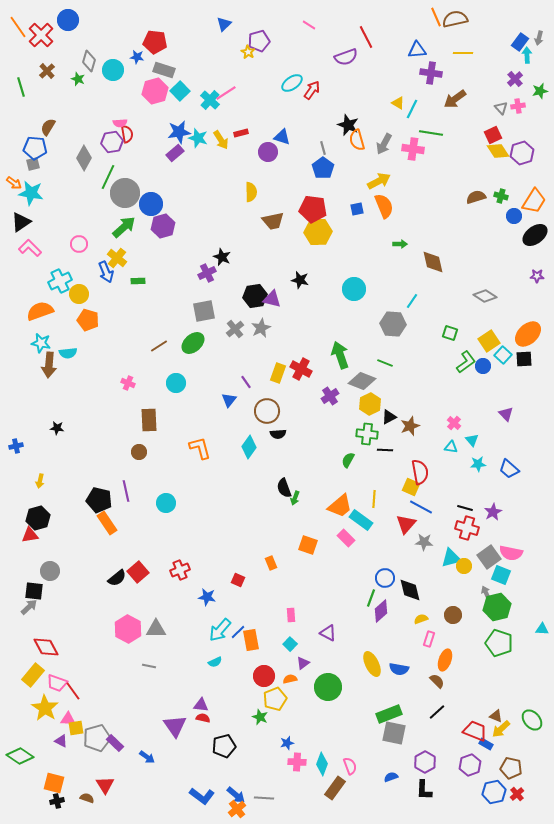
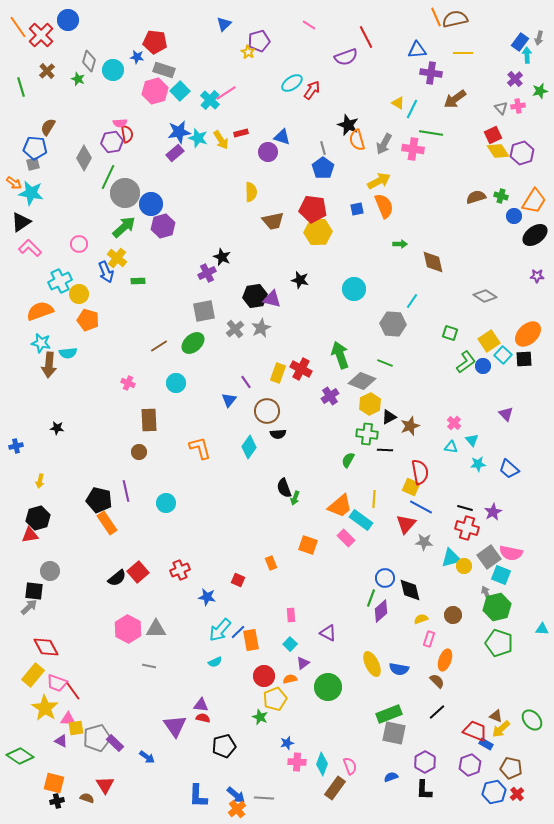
blue L-shape at (202, 796): moved 4 px left; rotated 55 degrees clockwise
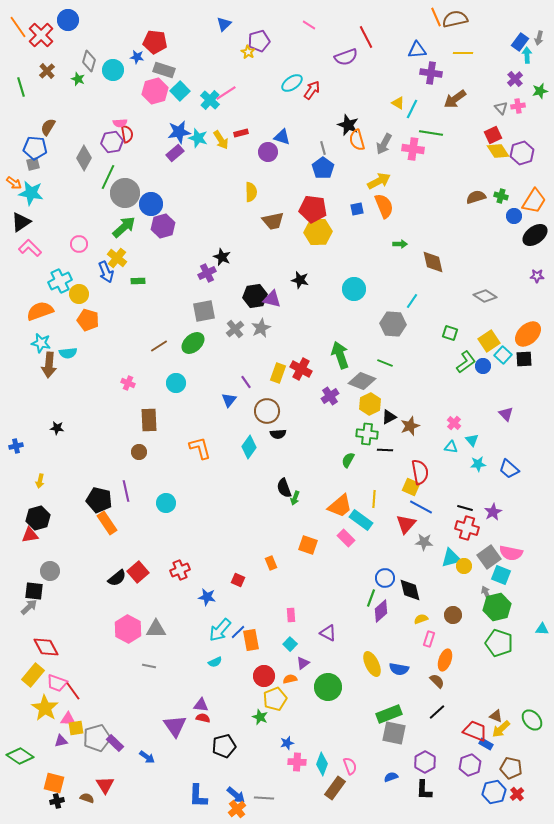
purple triangle at (61, 741): rotated 40 degrees counterclockwise
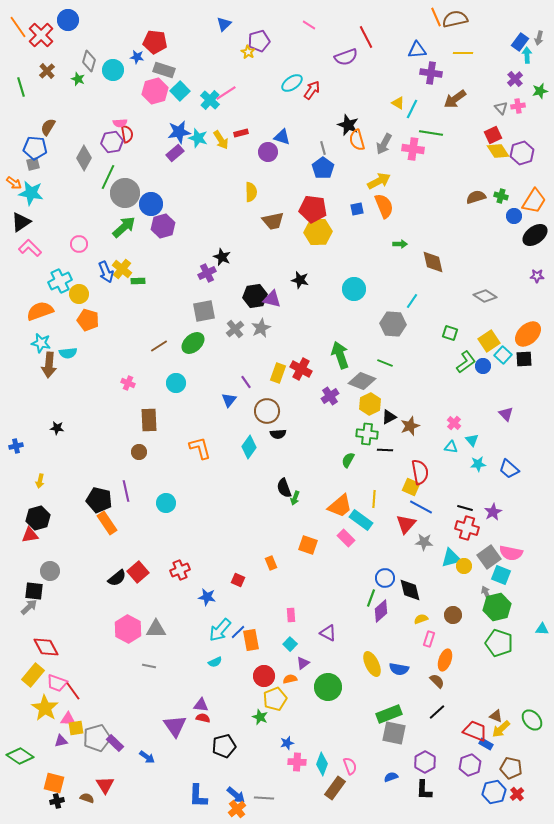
yellow cross at (117, 258): moved 5 px right, 11 px down
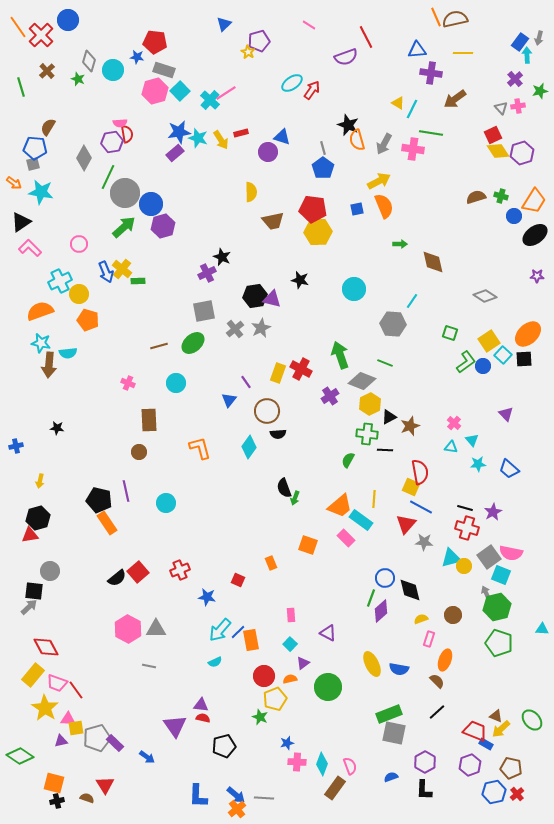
cyan star at (31, 193): moved 10 px right, 1 px up
brown line at (159, 346): rotated 18 degrees clockwise
red line at (73, 691): moved 3 px right, 1 px up
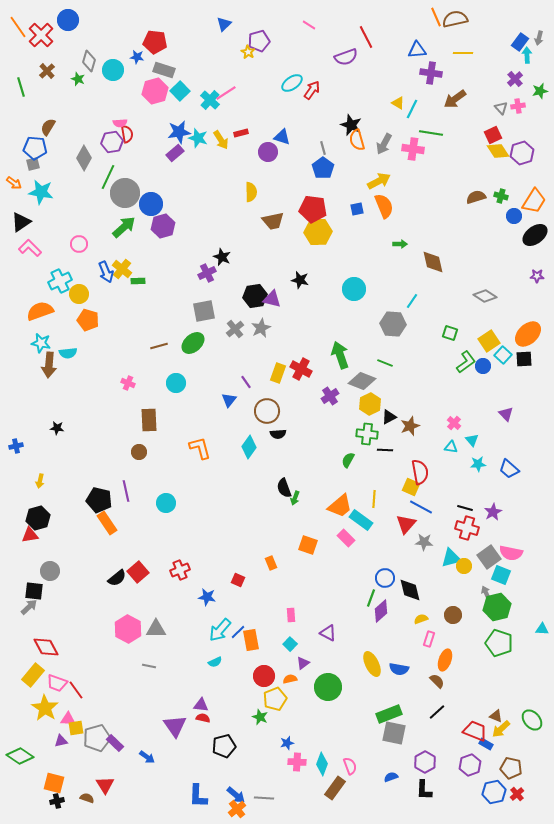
black star at (348, 125): moved 3 px right
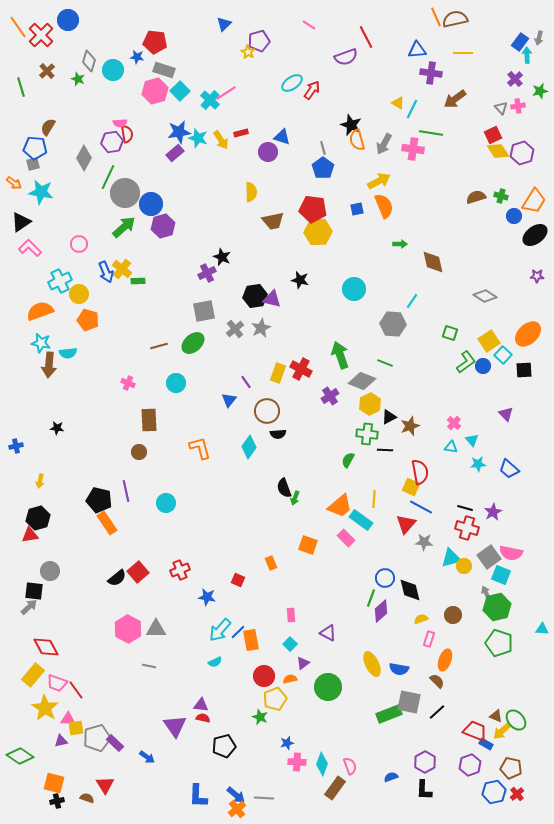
black square at (524, 359): moved 11 px down
green ellipse at (532, 720): moved 16 px left
yellow arrow at (501, 729): moved 1 px right, 2 px down
gray square at (394, 733): moved 15 px right, 31 px up
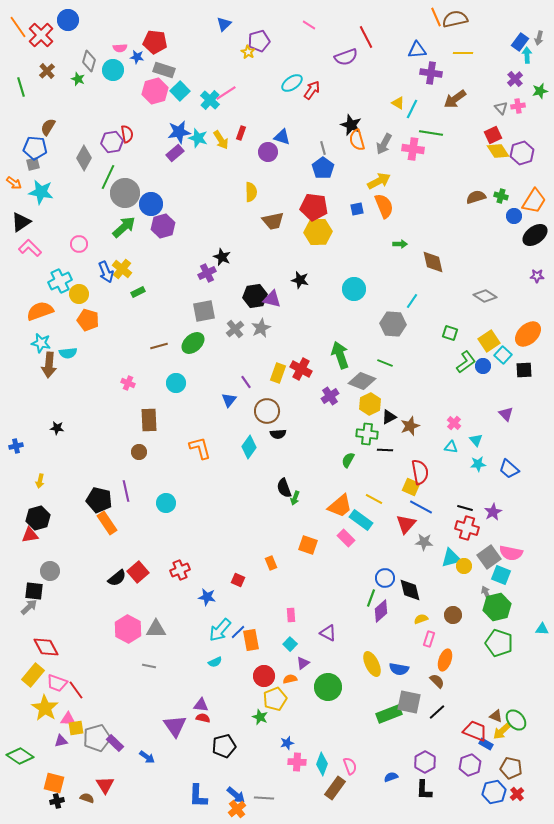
pink semicircle at (120, 123): moved 75 px up
red rectangle at (241, 133): rotated 56 degrees counterclockwise
red pentagon at (313, 209): moved 1 px right, 2 px up
green rectangle at (138, 281): moved 11 px down; rotated 24 degrees counterclockwise
cyan triangle at (472, 440): moved 4 px right
yellow line at (374, 499): rotated 66 degrees counterclockwise
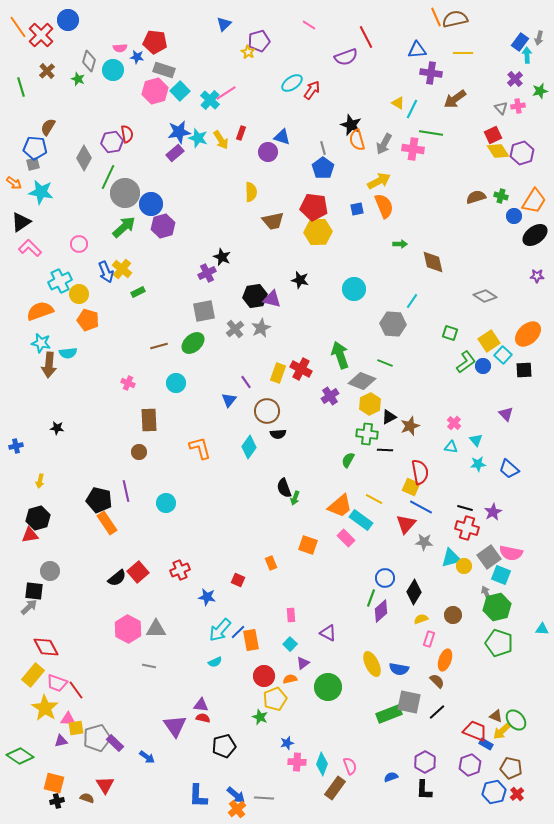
black diamond at (410, 590): moved 4 px right, 2 px down; rotated 45 degrees clockwise
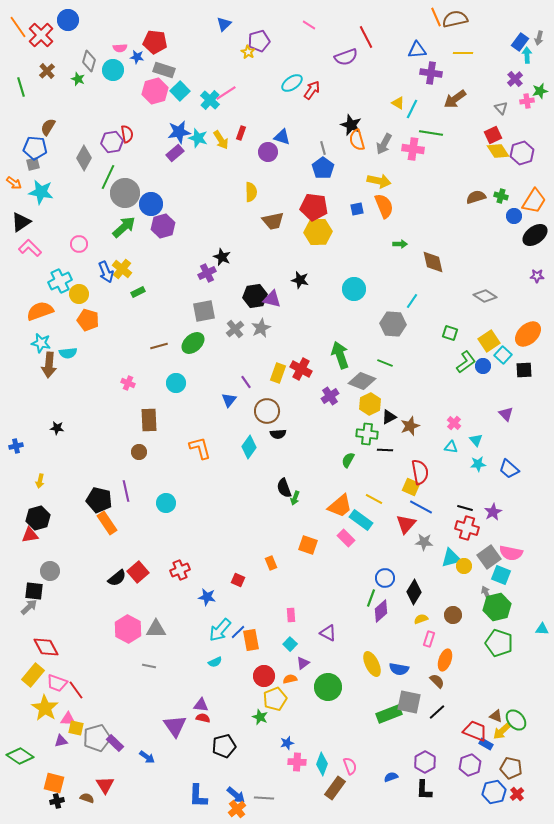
pink cross at (518, 106): moved 9 px right, 5 px up
yellow arrow at (379, 181): rotated 40 degrees clockwise
yellow square at (76, 728): rotated 21 degrees clockwise
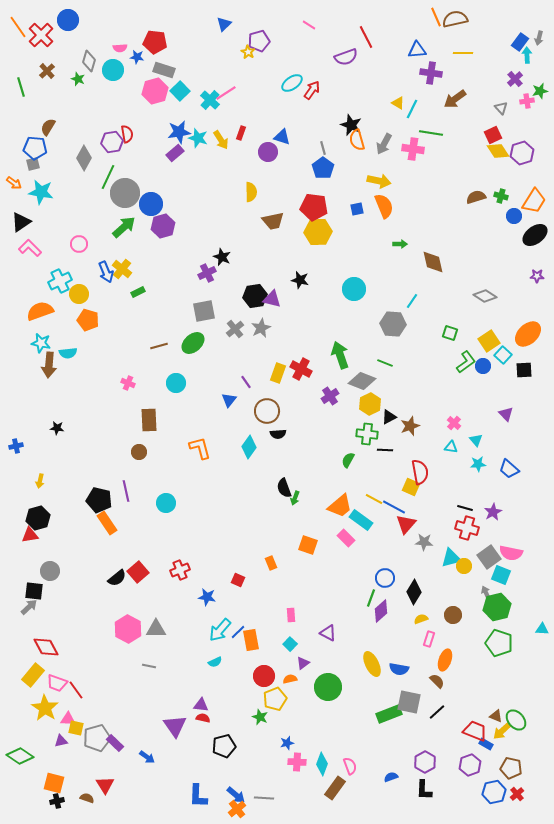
blue line at (421, 507): moved 27 px left
